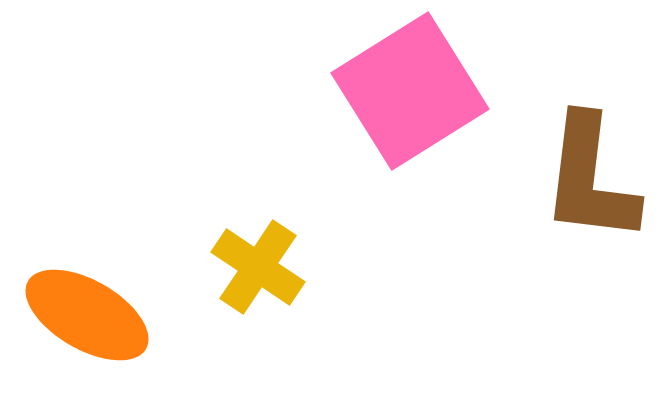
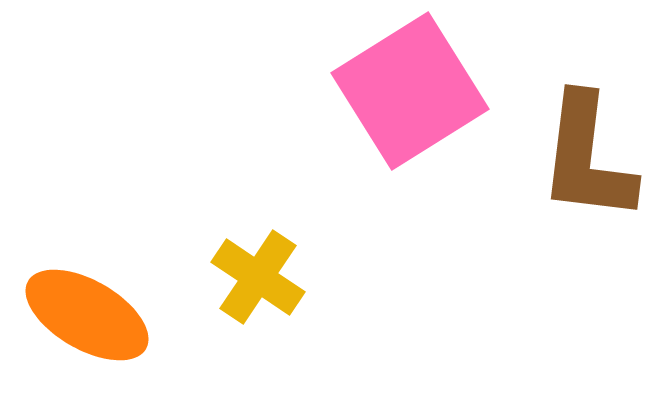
brown L-shape: moved 3 px left, 21 px up
yellow cross: moved 10 px down
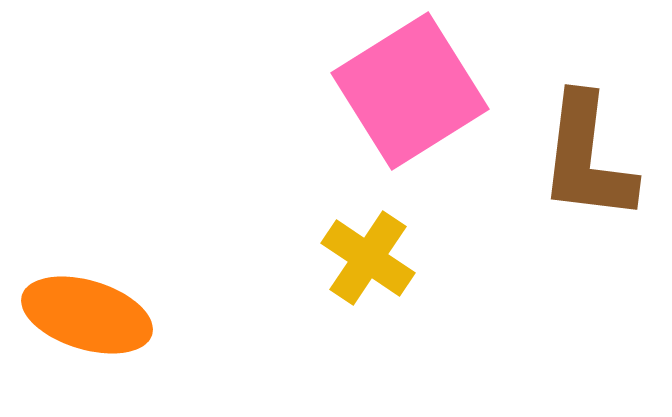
yellow cross: moved 110 px right, 19 px up
orange ellipse: rotated 13 degrees counterclockwise
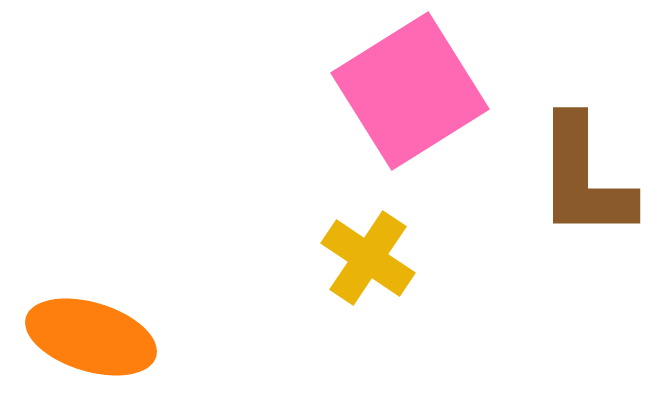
brown L-shape: moved 3 px left, 20 px down; rotated 7 degrees counterclockwise
orange ellipse: moved 4 px right, 22 px down
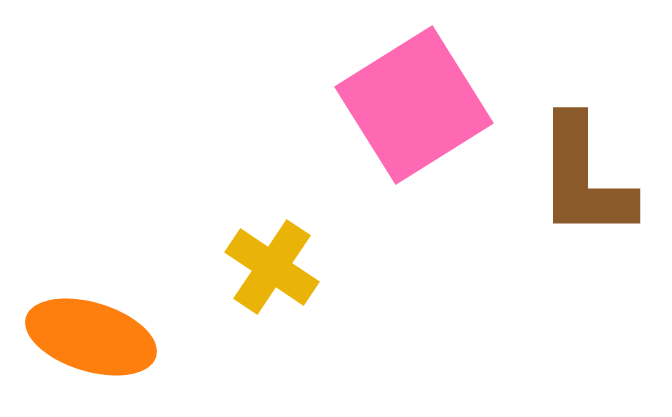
pink square: moved 4 px right, 14 px down
yellow cross: moved 96 px left, 9 px down
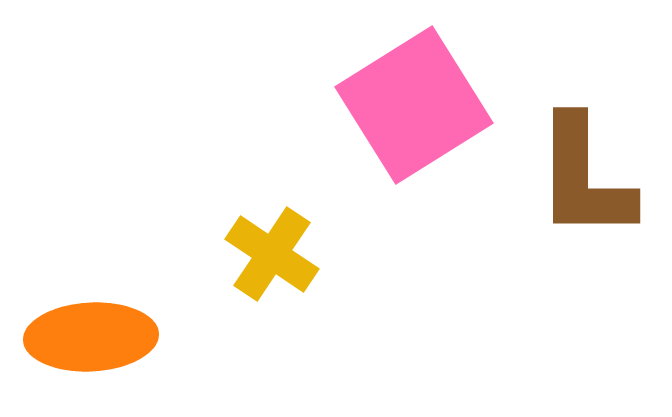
yellow cross: moved 13 px up
orange ellipse: rotated 20 degrees counterclockwise
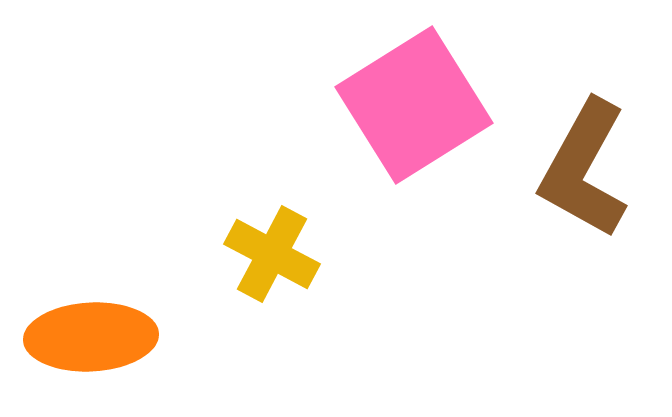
brown L-shape: moved 9 px up; rotated 29 degrees clockwise
yellow cross: rotated 6 degrees counterclockwise
